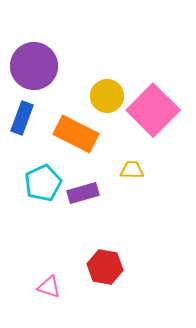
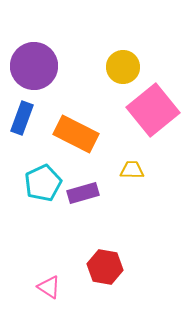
yellow circle: moved 16 px right, 29 px up
pink square: rotated 6 degrees clockwise
pink triangle: rotated 15 degrees clockwise
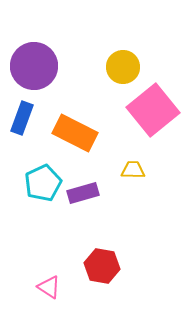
orange rectangle: moved 1 px left, 1 px up
yellow trapezoid: moved 1 px right
red hexagon: moved 3 px left, 1 px up
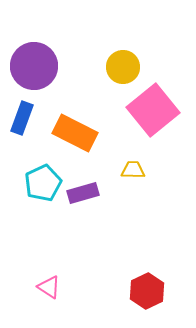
red hexagon: moved 45 px right, 25 px down; rotated 24 degrees clockwise
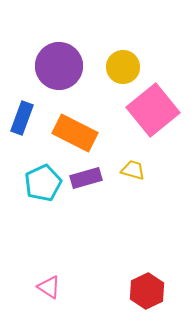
purple circle: moved 25 px right
yellow trapezoid: rotated 15 degrees clockwise
purple rectangle: moved 3 px right, 15 px up
